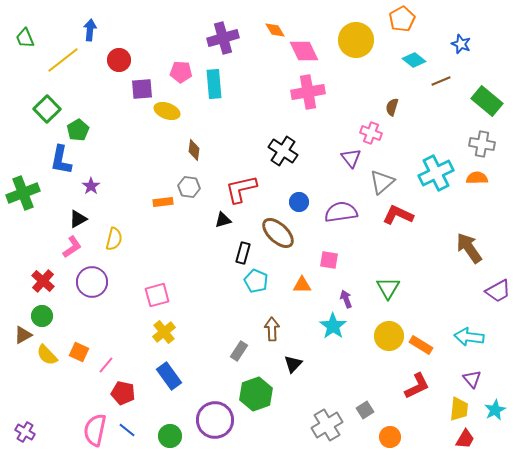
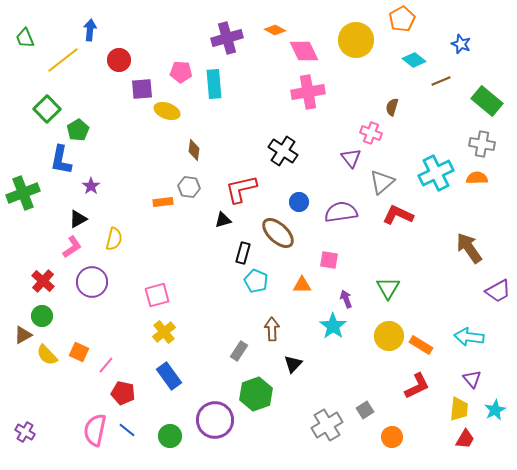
orange diamond at (275, 30): rotated 30 degrees counterclockwise
purple cross at (223, 38): moved 4 px right
orange circle at (390, 437): moved 2 px right
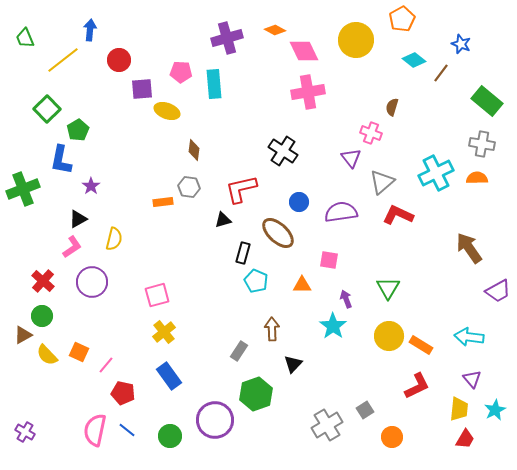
brown line at (441, 81): moved 8 px up; rotated 30 degrees counterclockwise
green cross at (23, 193): moved 4 px up
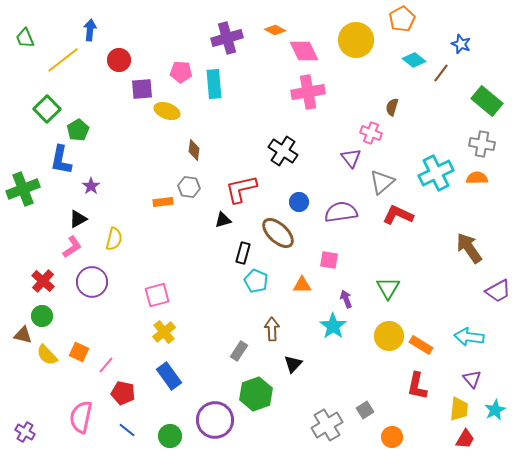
brown triangle at (23, 335): rotated 42 degrees clockwise
red L-shape at (417, 386): rotated 128 degrees clockwise
pink semicircle at (95, 430): moved 14 px left, 13 px up
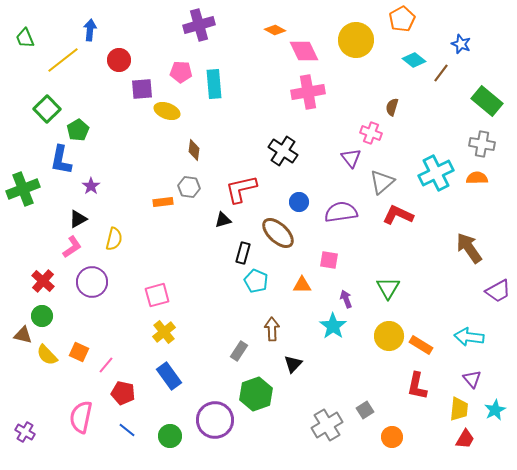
purple cross at (227, 38): moved 28 px left, 13 px up
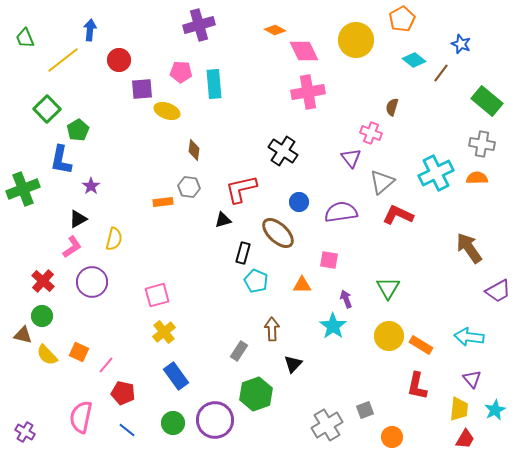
blue rectangle at (169, 376): moved 7 px right
gray square at (365, 410): rotated 12 degrees clockwise
green circle at (170, 436): moved 3 px right, 13 px up
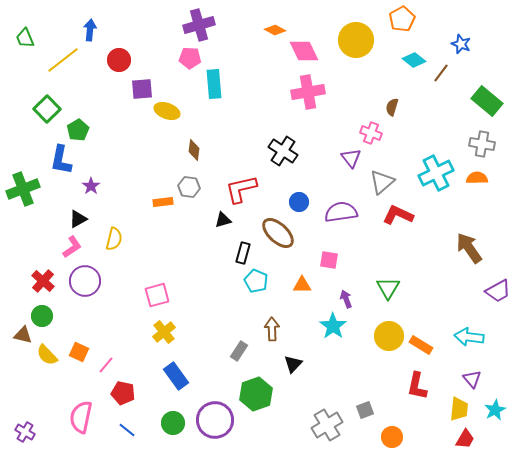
pink pentagon at (181, 72): moved 9 px right, 14 px up
purple circle at (92, 282): moved 7 px left, 1 px up
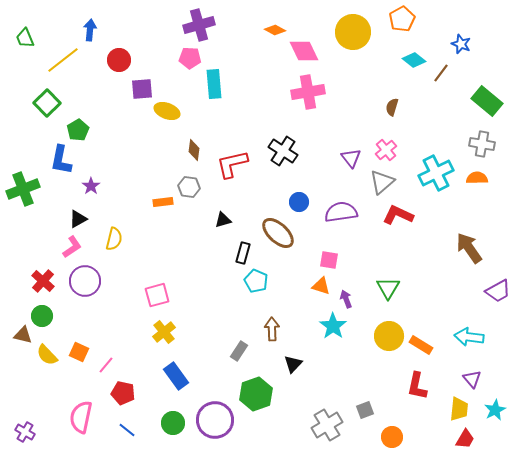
yellow circle at (356, 40): moved 3 px left, 8 px up
green square at (47, 109): moved 6 px up
pink cross at (371, 133): moved 15 px right, 17 px down; rotated 30 degrees clockwise
red L-shape at (241, 189): moved 9 px left, 25 px up
orange triangle at (302, 285): moved 19 px right, 1 px down; rotated 18 degrees clockwise
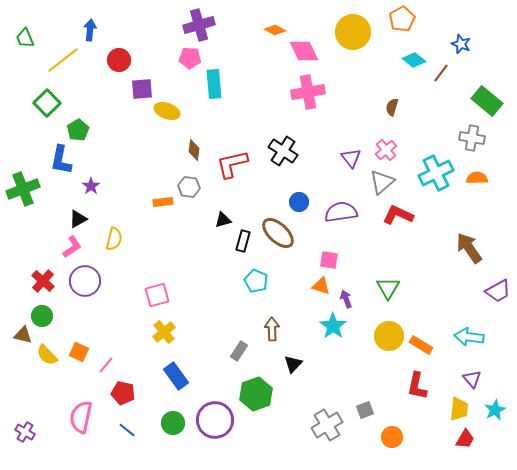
gray cross at (482, 144): moved 10 px left, 6 px up
black rectangle at (243, 253): moved 12 px up
